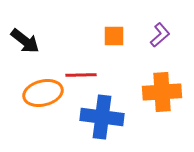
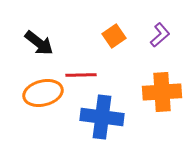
orange square: rotated 35 degrees counterclockwise
black arrow: moved 14 px right, 2 px down
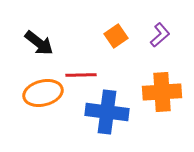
orange square: moved 2 px right
blue cross: moved 5 px right, 5 px up
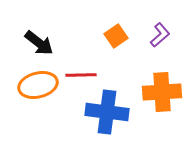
orange ellipse: moved 5 px left, 8 px up
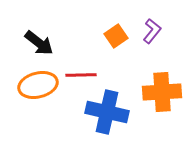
purple L-shape: moved 8 px left, 4 px up; rotated 10 degrees counterclockwise
blue cross: rotated 6 degrees clockwise
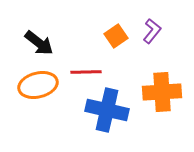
red line: moved 5 px right, 3 px up
blue cross: moved 2 px up
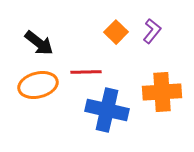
orange square: moved 4 px up; rotated 10 degrees counterclockwise
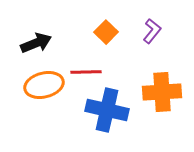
orange square: moved 10 px left
black arrow: moved 3 px left; rotated 60 degrees counterclockwise
orange ellipse: moved 6 px right
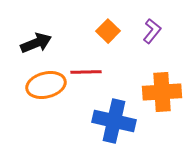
orange square: moved 2 px right, 1 px up
orange ellipse: moved 2 px right
blue cross: moved 7 px right, 11 px down
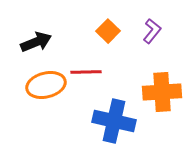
black arrow: moved 1 px up
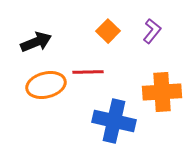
red line: moved 2 px right
